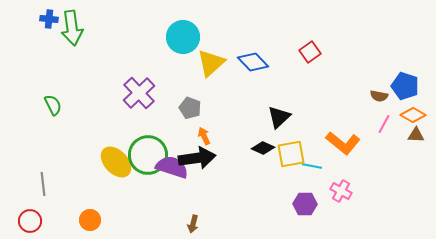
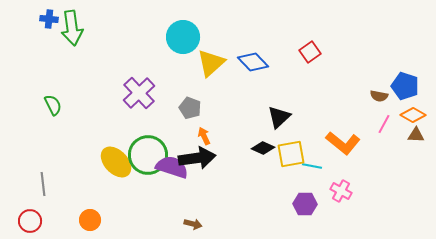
brown arrow: rotated 90 degrees counterclockwise
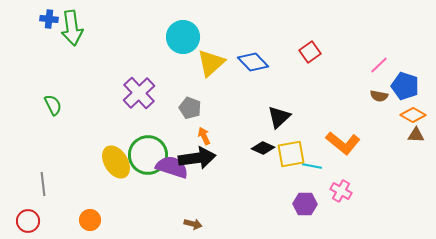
pink line: moved 5 px left, 59 px up; rotated 18 degrees clockwise
yellow ellipse: rotated 12 degrees clockwise
red circle: moved 2 px left
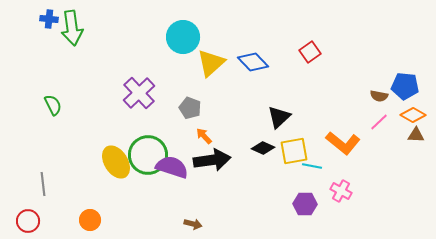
pink line: moved 57 px down
blue pentagon: rotated 12 degrees counterclockwise
orange arrow: rotated 18 degrees counterclockwise
yellow square: moved 3 px right, 3 px up
black arrow: moved 15 px right, 2 px down
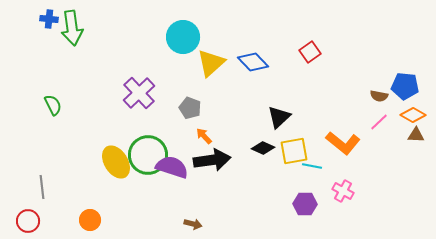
gray line: moved 1 px left, 3 px down
pink cross: moved 2 px right
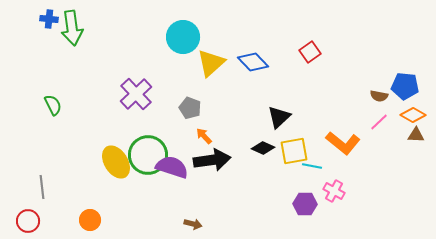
purple cross: moved 3 px left, 1 px down
pink cross: moved 9 px left
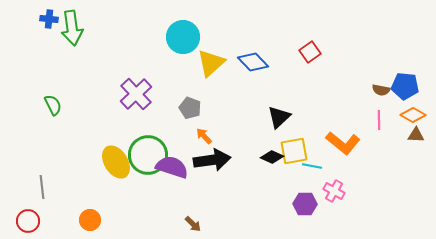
brown semicircle: moved 2 px right, 6 px up
pink line: moved 2 px up; rotated 48 degrees counterclockwise
black diamond: moved 9 px right, 9 px down
brown arrow: rotated 30 degrees clockwise
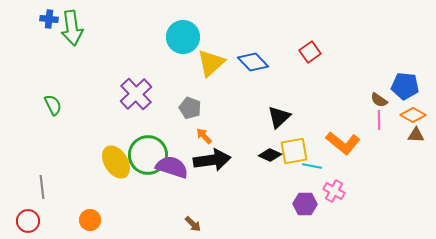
brown semicircle: moved 2 px left, 10 px down; rotated 24 degrees clockwise
black diamond: moved 2 px left, 2 px up
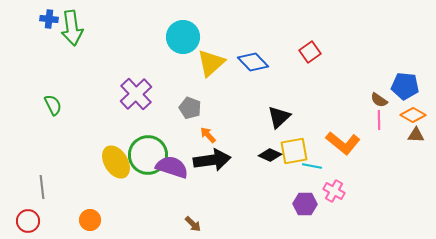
orange arrow: moved 4 px right, 1 px up
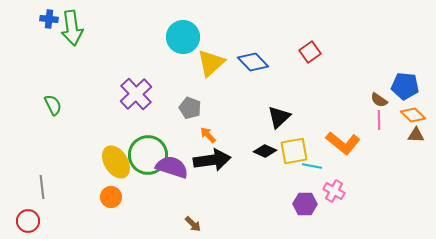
orange diamond: rotated 15 degrees clockwise
black diamond: moved 5 px left, 4 px up
orange circle: moved 21 px right, 23 px up
